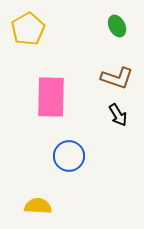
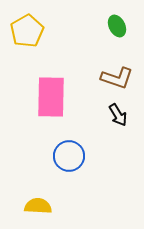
yellow pentagon: moved 1 px left, 2 px down
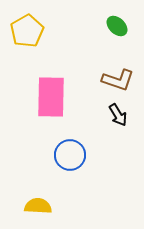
green ellipse: rotated 20 degrees counterclockwise
brown L-shape: moved 1 px right, 2 px down
blue circle: moved 1 px right, 1 px up
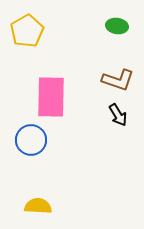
green ellipse: rotated 35 degrees counterclockwise
blue circle: moved 39 px left, 15 px up
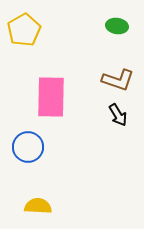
yellow pentagon: moved 3 px left, 1 px up
blue circle: moved 3 px left, 7 px down
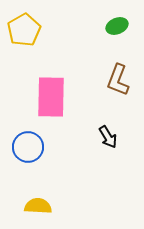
green ellipse: rotated 30 degrees counterclockwise
brown L-shape: rotated 92 degrees clockwise
black arrow: moved 10 px left, 22 px down
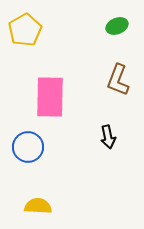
yellow pentagon: moved 1 px right
pink rectangle: moved 1 px left
black arrow: rotated 20 degrees clockwise
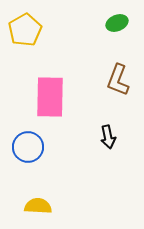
green ellipse: moved 3 px up
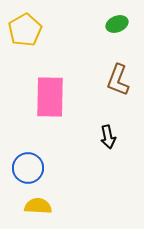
green ellipse: moved 1 px down
blue circle: moved 21 px down
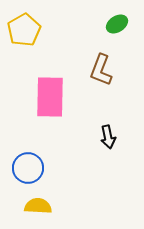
green ellipse: rotated 10 degrees counterclockwise
yellow pentagon: moved 1 px left
brown L-shape: moved 17 px left, 10 px up
